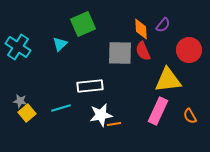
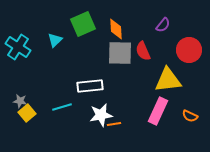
orange diamond: moved 25 px left
cyan triangle: moved 5 px left, 4 px up
cyan line: moved 1 px right, 1 px up
orange semicircle: rotated 35 degrees counterclockwise
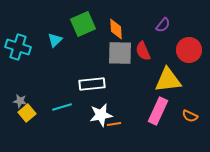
cyan cross: rotated 15 degrees counterclockwise
white rectangle: moved 2 px right, 2 px up
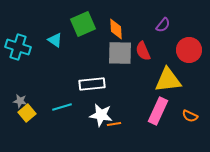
cyan triangle: rotated 42 degrees counterclockwise
white star: rotated 20 degrees clockwise
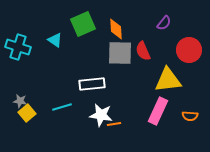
purple semicircle: moved 1 px right, 2 px up
orange semicircle: rotated 21 degrees counterclockwise
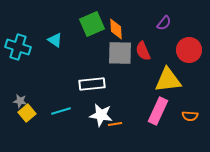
green square: moved 9 px right
cyan line: moved 1 px left, 4 px down
orange line: moved 1 px right
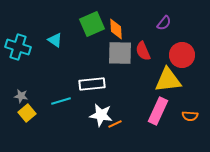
red circle: moved 7 px left, 5 px down
gray star: moved 1 px right, 5 px up
cyan line: moved 10 px up
orange line: rotated 16 degrees counterclockwise
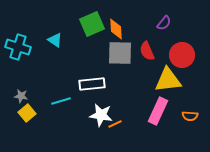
red semicircle: moved 4 px right
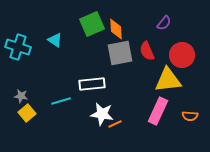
gray square: rotated 12 degrees counterclockwise
white star: moved 1 px right, 1 px up
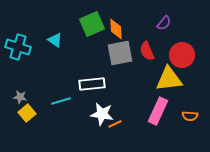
yellow triangle: moved 1 px right, 1 px up
gray star: moved 1 px left, 1 px down
